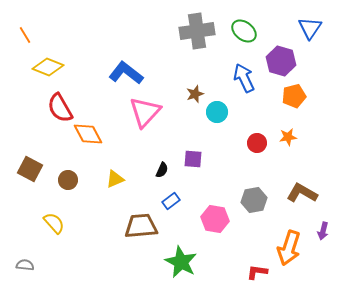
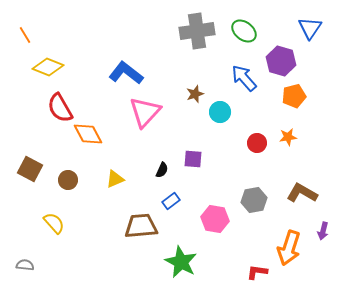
blue arrow: rotated 16 degrees counterclockwise
cyan circle: moved 3 px right
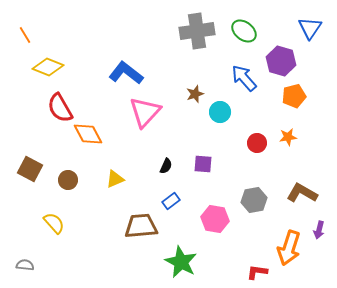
purple square: moved 10 px right, 5 px down
black semicircle: moved 4 px right, 4 px up
purple arrow: moved 4 px left, 1 px up
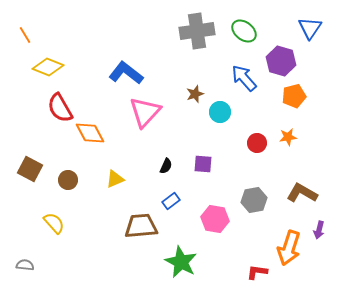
orange diamond: moved 2 px right, 1 px up
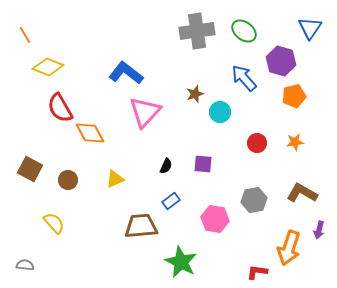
orange star: moved 7 px right, 5 px down
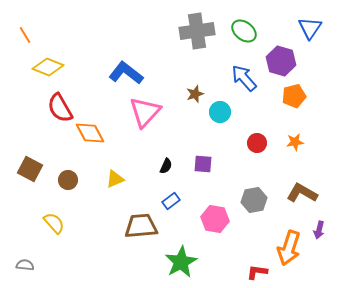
green star: rotated 16 degrees clockwise
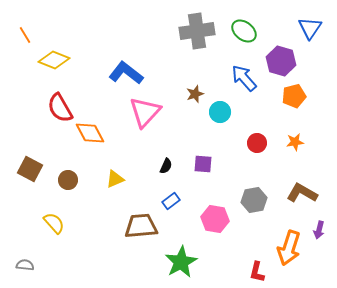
yellow diamond: moved 6 px right, 7 px up
red L-shape: rotated 85 degrees counterclockwise
